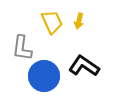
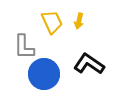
gray L-shape: moved 2 px right, 1 px up; rotated 8 degrees counterclockwise
black L-shape: moved 5 px right, 2 px up
blue circle: moved 2 px up
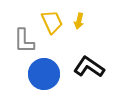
gray L-shape: moved 6 px up
black L-shape: moved 3 px down
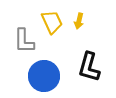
black L-shape: rotated 108 degrees counterclockwise
blue circle: moved 2 px down
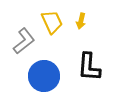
yellow arrow: moved 2 px right
gray L-shape: rotated 128 degrees counterclockwise
black L-shape: rotated 12 degrees counterclockwise
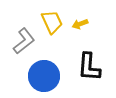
yellow arrow: moved 1 px left, 3 px down; rotated 56 degrees clockwise
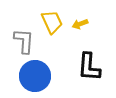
gray L-shape: rotated 48 degrees counterclockwise
blue circle: moved 9 px left
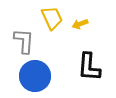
yellow trapezoid: moved 4 px up
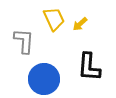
yellow trapezoid: moved 2 px right, 1 px down
yellow arrow: rotated 21 degrees counterclockwise
blue circle: moved 9 px right, 3 px down
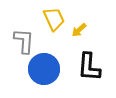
yellow arrow: moved 1 px left, 6 px down
blue circle: moved 10 px up
